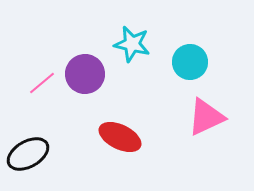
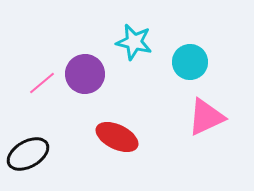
cyan star: moved 2 px right, 2 px up
red ellipse: moved 3 px left
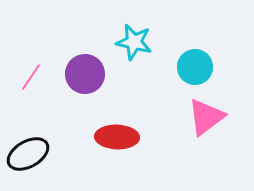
cyan circle: moved 5 px right, 5 px down
pink line: moved 11 px left, 6 px up; rotated 16 degrees counterclockwise
pink triangle: rotated 12 degrees counterclockwise
red ellipse: rotated 24 degrees counterclockwise
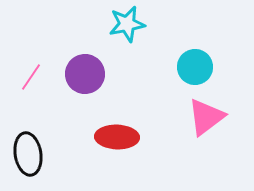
cyan star: moved 7 px left, 18 px up; rotated 24 degrees counterclockwise
black ellipse: rotated 69 degrees counterclockwise
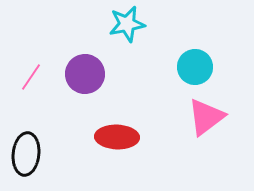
black ellipse: moved 2 px left; rotated 15 degrees clockwise
